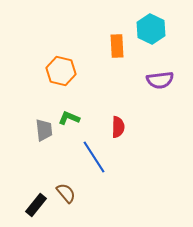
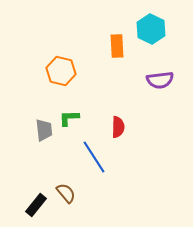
green L-shape: rotated 25 degrees counterclockwise
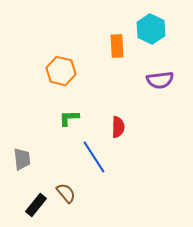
gray trapezoid: moved 22 px left, 29 px down
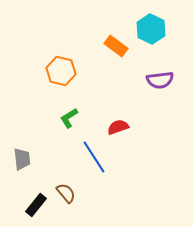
orange rectangle: moved 1 px left; rotated 50 degrees counterclockwise
green L-shape: rotated 30 degrees counterclockwise
red semicircle: rotated 110 degrees counterclockwise
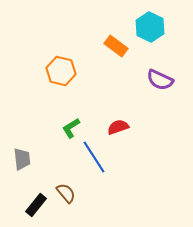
cyan hexagon: moved 1 px left, 2 px up
purple semicircle: rotated 32 degrees clockwise
green L-shape: moved 2 px right, 10 px down
